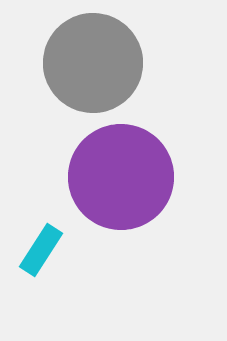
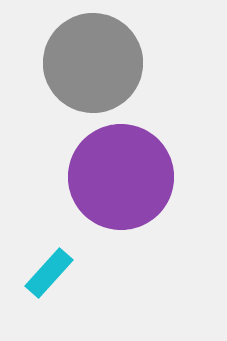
cyan rectangle: moved 8 px right, 23 px down; rotated 9 degrees clockwise
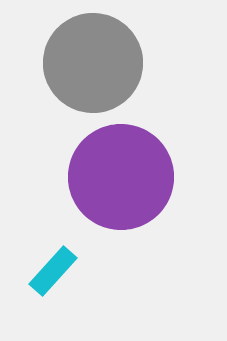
cyan rectangle: moved 4 px right, 2 px up
